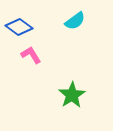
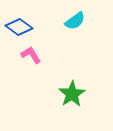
green star: moved 1 px up
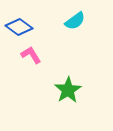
green star: moved 4 px left, 4 px up
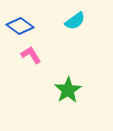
blue diamond: moved 1 px right, 1 px up
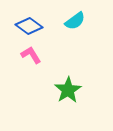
blue diamond: moved 9 px right
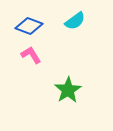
blue diamond: rotated 16 degrees counterclockwise
